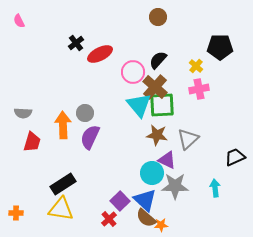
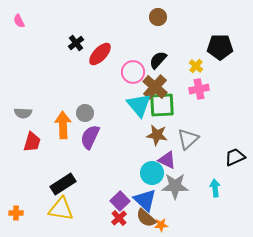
red ellipse: rotated 20 degrees counterclockwise
red cross: moved 10 px right, 1 px up
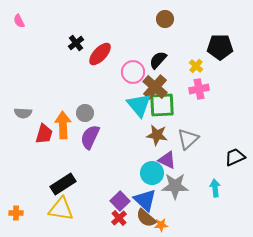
brown circle: moved 7 px right, 2 px down
red trapezoid: moved 12 px right, 8 px up
